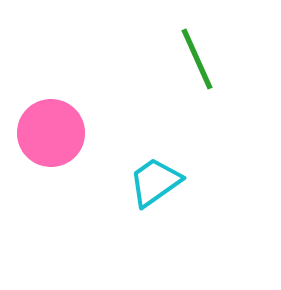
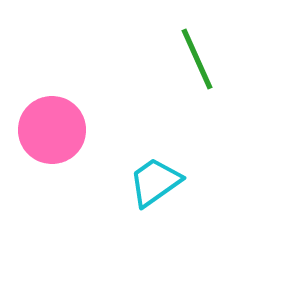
pink circle: moved 1 px right, 3 px up
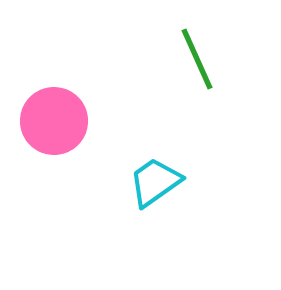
pink circle: moved 2 px right, 9 px up
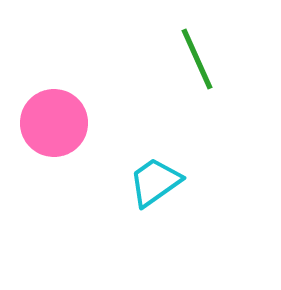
pink circle: moved 2 px down
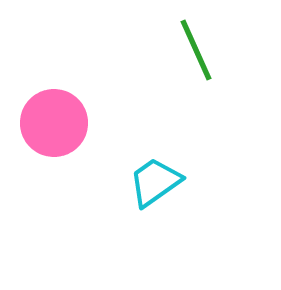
green line: moved 1 px left, 9 px up
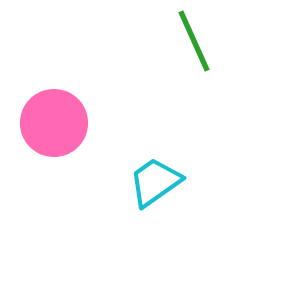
green line: moved 2 px left, 9 px up
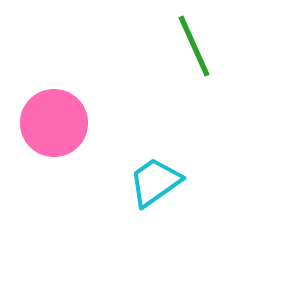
green line: moved 5 px down
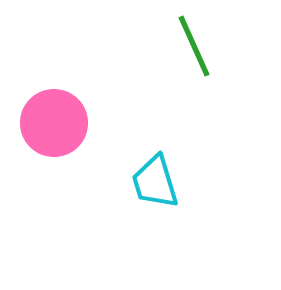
cyan trapezoid: rotated 72 degrees counterclockwise
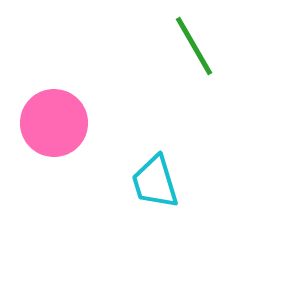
green line: rotated 6 degrees counterclockwise
